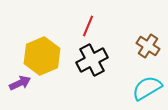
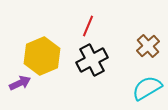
brown cross: rotated 15 degrees clockwise
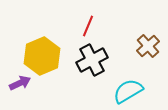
cyan semicircle: moved 19 px left, 3 px down
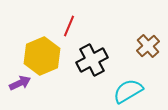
red line: moved 19 px left
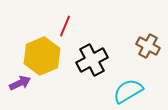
red line: moved 4 px left
brown cross: rotated 20 degrees counterclockwise
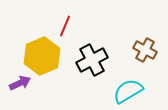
brown cross: moved 3 px left, 4 px down
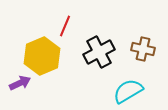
brown cross: moved 2 px left, 1 px up; rotated 15 degrees counterclockwise
black cross: moved 7 px right, 8 px up
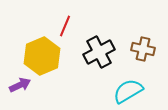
purple arrow: moved 2 px down
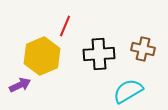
black cross: moved 2 px down; rotated 24 degrees clockwise
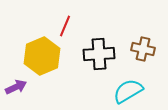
purple arrow: moved 4 px left, 2 px down
